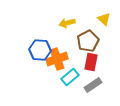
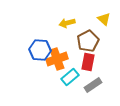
red rectangle: moved 3 px left
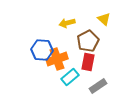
blue hexagon: moved 2 px right
gray rectangle: moved 5 px right, 1 px down
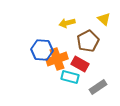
red rectangle: moved 8 px left, 2 px down; rotated 72 degrees counterclockwise
cyan rectangle: rotated 54 degrees clockwise
gray rectangle: moved 1 px down
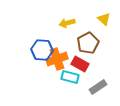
brown pentagon: moved 2 px down
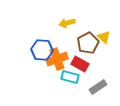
yellow triangle: moved 18 px down
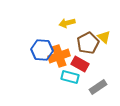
orange cross: moved 2 px right, 3 px up
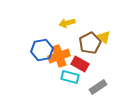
brown pentagon: moved 2 px right
blue hexagon: rotated 15 degrees counterclockwise
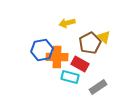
orange cross: moved 2 px left, 1 px down; rotated 20 degrees clockwise
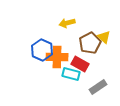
blue hexagon: rotated 25 degrees counterclockwise
cyan rectangle: moved 1 px right, 3 px up
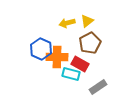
yellow triangle: moved 17 px left, 16 px up; rotated 40 degrees clockwise
blue hexagon: moved 1 px left, 1 px up
